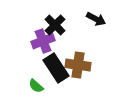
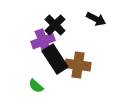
black rectangle: moved 1 px left, 9 px up
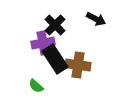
purple cross: moved 2 px down; rotated 10 degrees clockwise
